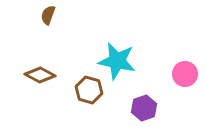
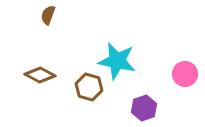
brown hexagon: moved 3 px up
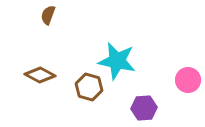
pink circle: moved 3 px right, 6 px down
purple hexagon: rotated 15 degrees clockwise
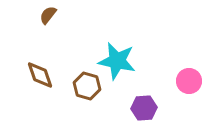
brown semicircle: rotated 18 degrees clockwise
brown diamond: rotated 44 degrees clockwise
pink circle: moved 1 px right, 1 px down
brown hexagon: moved 2 px left, 1 px up
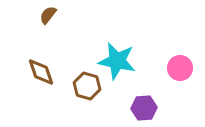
brown diamond: moved 1 px right, 3 px up
pink circle: moved 9 px left, 13 px up
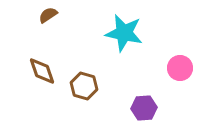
brown semicircle: rotated 18 degrees clockwise
cyan star: moved 7 px right, 28 px up
brown diamond: moved 1 px right, 1 px up
brown hexagon: moved 3 px left
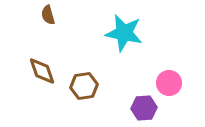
brown semicircle: rotated 72 degrees counterclockwise
pink circle: moved 11 px left, 15 px down
brown hexagon: rotated 24 degrees counterclockwise
